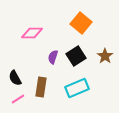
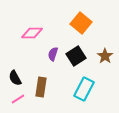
purple semicircle: moved 3 px up
cyan rectangle: moved 7 px right, 1 px down; rotated 40 degrees counterclockwise
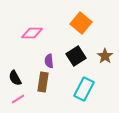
purple semicircle: moved 4 px left, 7 px down; rotated 24 degrees counterclockwise
brown rectangle: moved 2 px right, 5 px up
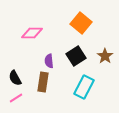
cyan rectangle: moved 2 px up
pink line: moved 2 px left, 1 px up
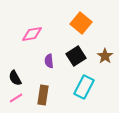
pink diamond: moved 1 px down; rotated 10 degrees counterclockwise
brown rectangle: moved 13 px down
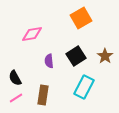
orange square: moved 5 px up; rotated 20 degrees clockwise
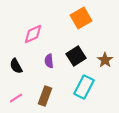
pink diamond: moved 1 px right; rotated 15 degrees counterclockwise
brown star: moved 4 px down
black semicircle: moved 1 px right, 12 px up
brown rectangle: moved 2 px right, 1 px down; rotated 12 degrees clockwise
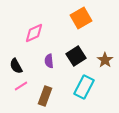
pink diamond: moved 1 px right, 1 px up
pink line: moved 5 px right, 12 px up
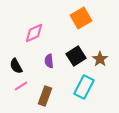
brown star: moved 5 px left, 1 px up
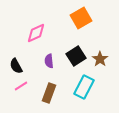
pink diamond: moved 2 px right
brown rectangle: moved 4 px right, 3 px up
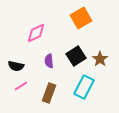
black semicircle: rotated 49 degrees counterclockwise
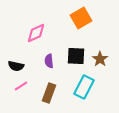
black square: rotated 36 degrees clockwise
